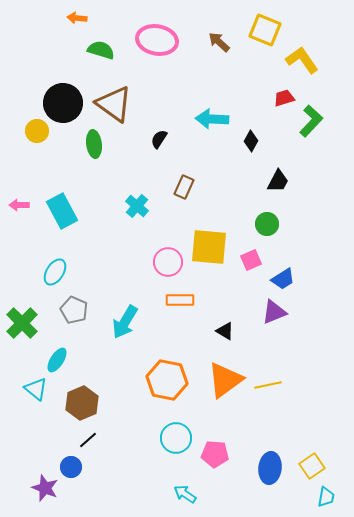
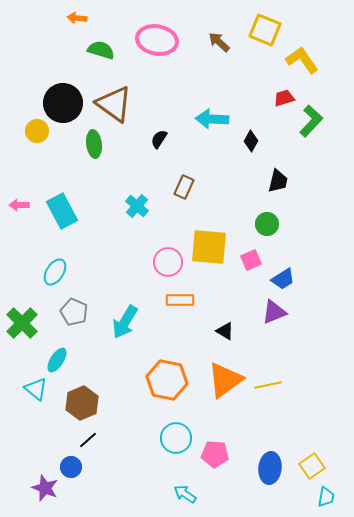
black trapezoid at (278, 181): rotated 15 degrees counterclockwise
gray pentagon at (74, 310): moved 2 px down
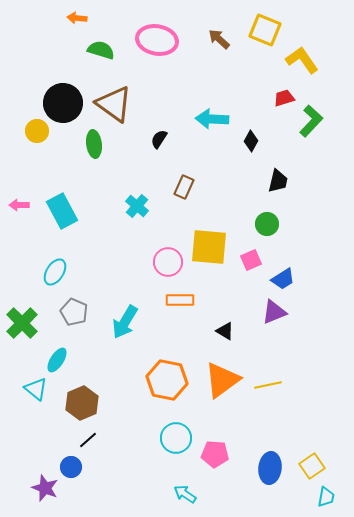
brown arrow at (219, 42): moved 3 px up
orange triangle at (225, 380): moved 3 px left
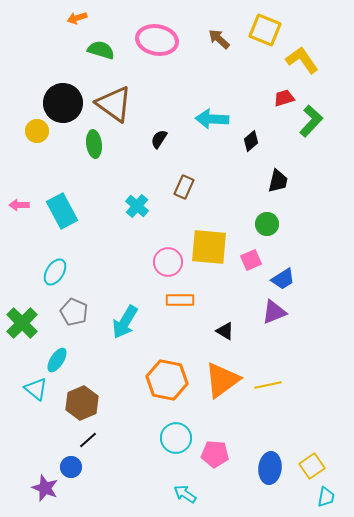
orange arrow at (77, 18): rotated 24 degrees counterclockwise
black diamond at (251, 141): rotated 20 degrees clockwise
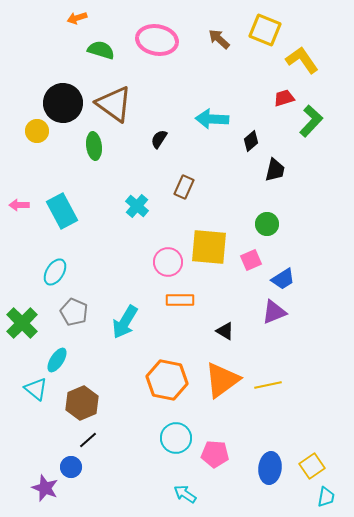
green ellipse at (94, 144): moved 2 px down
black trapezoid at (278, 181): moved 3 px left, 11 px up
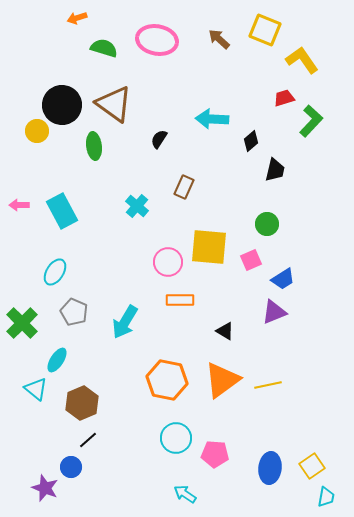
green semicircle at (101, 50): moved 3 px right, 2 px up
black circle at (63, 103): moved 1 px left, 2 px down
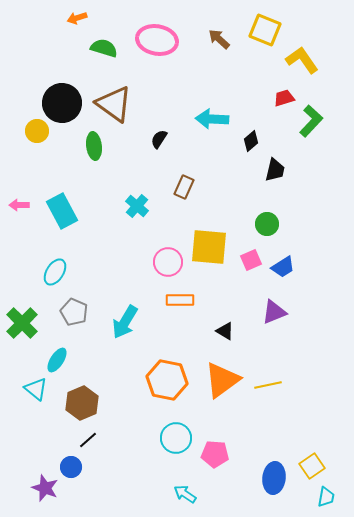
black circle at (62, 105): moved 2 px up
blue trapezoid at (283, 279): moved 12 px up
blue ellipse at (270, 468): moved 4 px right, 10 px down
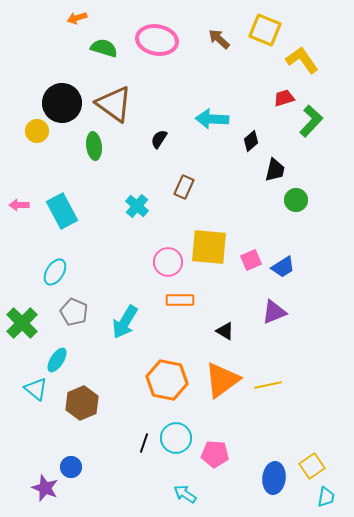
green circle at (267, 224): moved 29 px right, 24 px up
black line at (88, 440): moved 56 px right, 3 px down; rotated 30 degrees counterclockwise
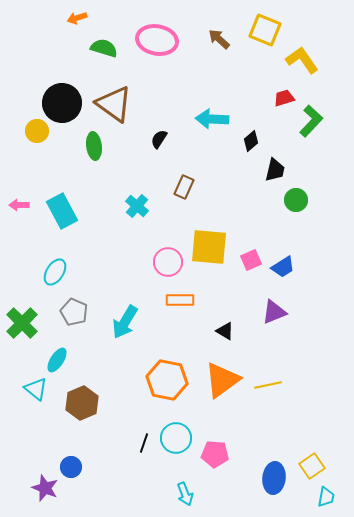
cyan arrow at (185, 494): rotated 145 degrees counterclockwise
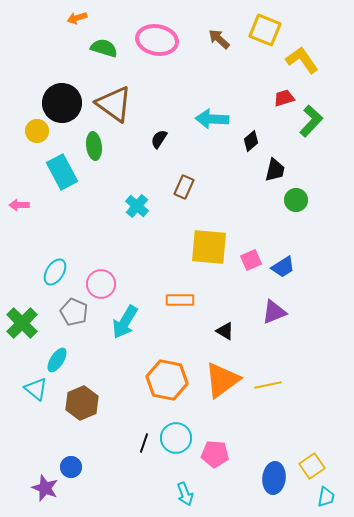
cyan rectangle at (62, 211): moved 39 px up
pink circle at (168, 262): moved 67 px left, 22 px down
